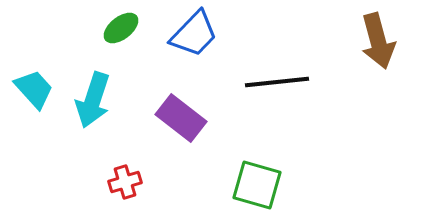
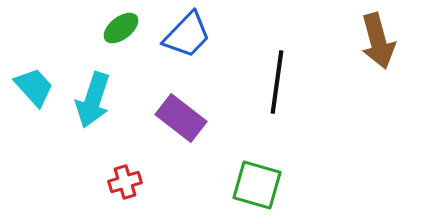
blue trapezoid: moved 7 px left, 1 px down
black line: rotated 76 degrees counterclockwise
cyan trapezoid: moved 2 px up
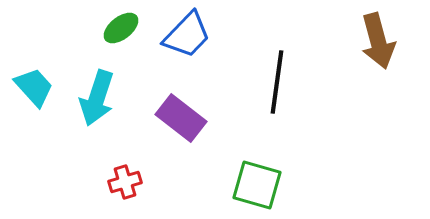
cyan arrow: moved 4 px right, 2 px up
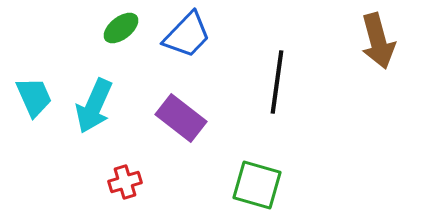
cyan trapezoid: moved 10 px down; rotated 18 degrees clockwise
cyan arrow: moved 3 px left, 8 px down; rotated 6 degrees clockwise
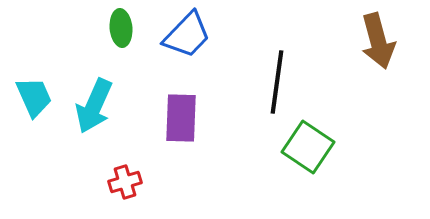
green ellipse: rotated 57 degrees counterclockwise
purple rectangle: rotated 54 degrees clockwise
green square: moved 51 px right, 38 px up; rotated 18 degrees clockwise
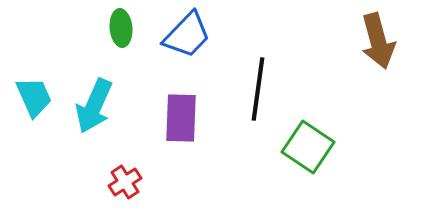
black line: moved 19 px left, 7 px down
red cross: rotated 16 degrees counterclockwise
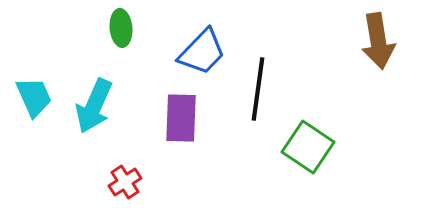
blue trapezoid: moved 15 px right, 17 px down
brown arrow: rotated 6 degrees clockwise
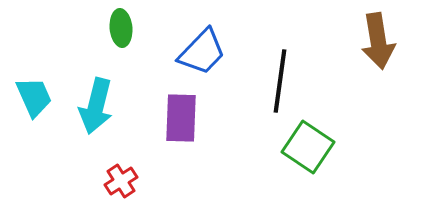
black line: moved 22 px right, 8 px up
cyan arrow: moved 2 px right; rotated 10 degrees counterclockwise
red cross: moved 4 px left, 1 px up
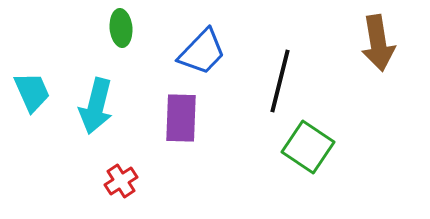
brown arrow: moved 2 px down
black line: rotated 6 degrees clockwise
cyan trapezoid: moved 2 px left, 5 px up
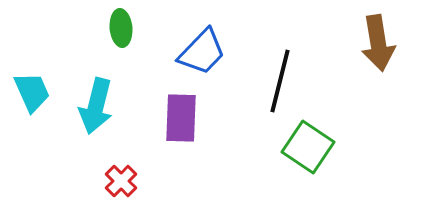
red cross: rotated 12 degrees counterclockwise
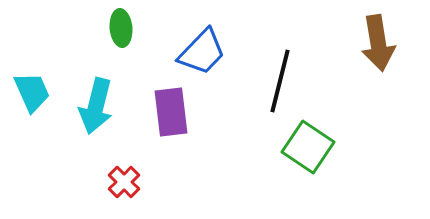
purple rectangle: moved 10 px left, 6 px up; rotated 9 degrees counterclockwise
red cross: moved 3 px right, 1 px down
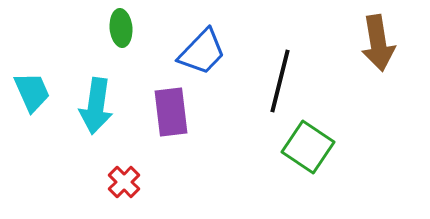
cyan arrow: rotated 6 degrees counterclockwise
